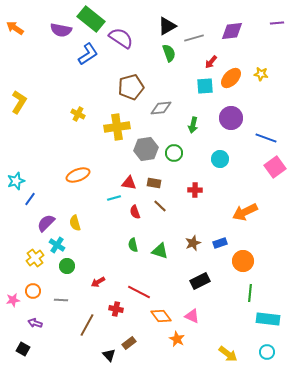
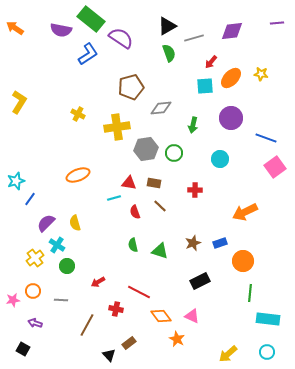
yellow arrow at (228, 354): rotated 102 degrees clockwise
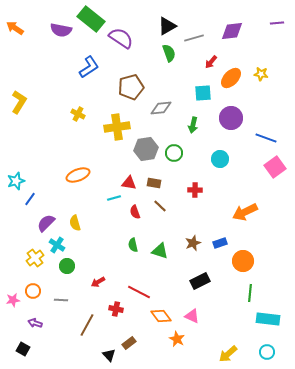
blue L-shape at (88, 54): moved 1 px right, 13 px down
cyan square at (205, 86): moved 2 px left, 7 px down
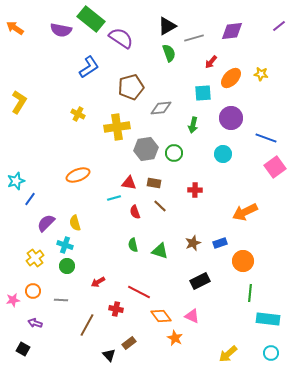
purple line at (277, 23): moved 2 px right, 3 px down; rotated 32 degrees counterclockwise
cyan circle at (220, 159): moved 3 px right, 5 px up
cyan cross at (57, 245): moved 8 px right; rotated 14 degrees counterclockwise
orange star at (177, 339): moved 2 px left, 1 px up
cyan circle at (267, 352): moved 4 px right, 1 px down
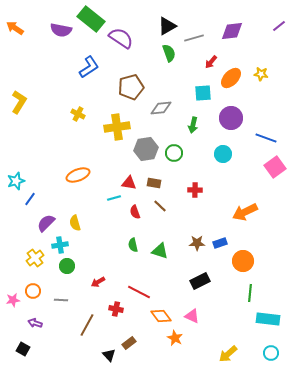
brown star at (193, 243): moved 4 px right; rotated 21 degrees clockwise
cyan cross at (65, 245): moved 5 px left; rotated 28 degrees counterclockwise
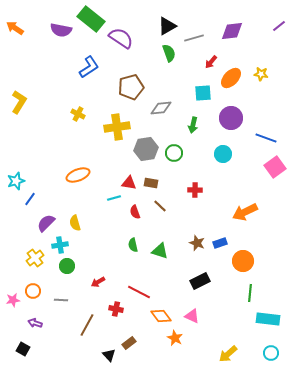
brown rectangle at (154, 183): moved 3 px left
brown star at (197, 243): rotated 21 degrees clockwise
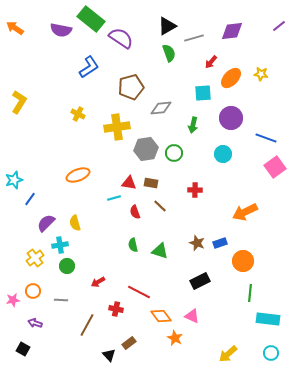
cyan star at (16, 181): moved 2 px left, 1 px up
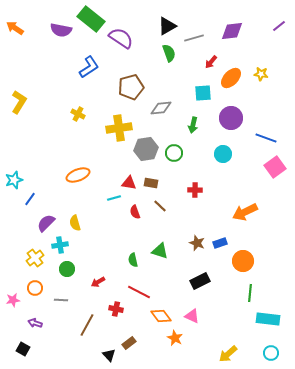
yellow cross at (117, 127): moved 2 px right, 1 px down
green semicircle at (133, 245): moved 15 px down
green circle at (67, 266): moved 3 px down
orange circle at (33, 291): moved 2 px right, 3 px up
